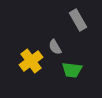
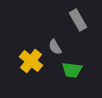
yellow cross: rotated 15 degrees counterclockwise
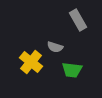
gray semicircle: rotated 42 degrees counterclockwise
yellow cross: moved 1 px down
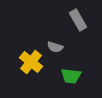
green trapezoid: moved 1 px left, 6 px down
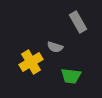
gray rectangle: moved 2 px down
yellow cross: rotated 20 degrees clockwise
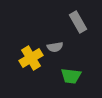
gray semicircle: rotated 28 degrees counterclockwise
yellow cross: moved 4 px up
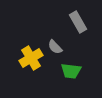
gray semicircle: rotated 56 degrees clockwise
green trapezoid: moved 5 px up
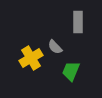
gray rectangle: rotated 30 degrees clockwise
green trapezoid: rotated 105 degrees clockwise
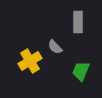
yellow cross: moved 1 px left, 3 px down
green trapezoid: moved 10 px right
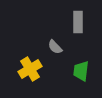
yellow cross: moved 8 px down
green trapezoid: rotated 15 degrees counterclockwise
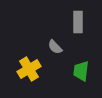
yellow cross: moved 1 px left
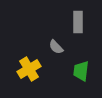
gray semicircle: moved 1 px right
